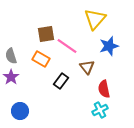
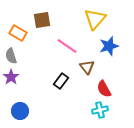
brown square: moved 4 px left, 14 px up
orange rectangle: moved 23 px left, 26 px up
red semicircle: rotated 18 degrees counterclockwise
cyan cross: rotated 14 degrees clockwise
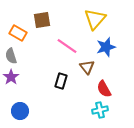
blue star: moved 3 px left, 1 px down
black rectangle: rotated 21 degrees counterclockwise
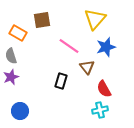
pink line: moved 2 px right
purple star: rotated 14 degrees clockwise
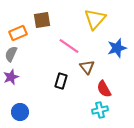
orange rectangle: rotated 54 degrees counterclockwise
blue star: moved 11 px right, 1 px down
gray semicircle: moved 2 px up; rotated 42 degrees clockwise
blue circle: moved 1 px down
